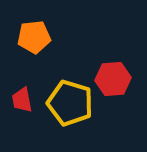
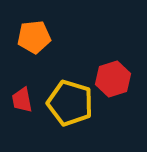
red hexagon: rotated 12 degrees counterclockwise
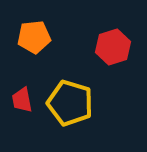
red hexagon: moved 32 px up
